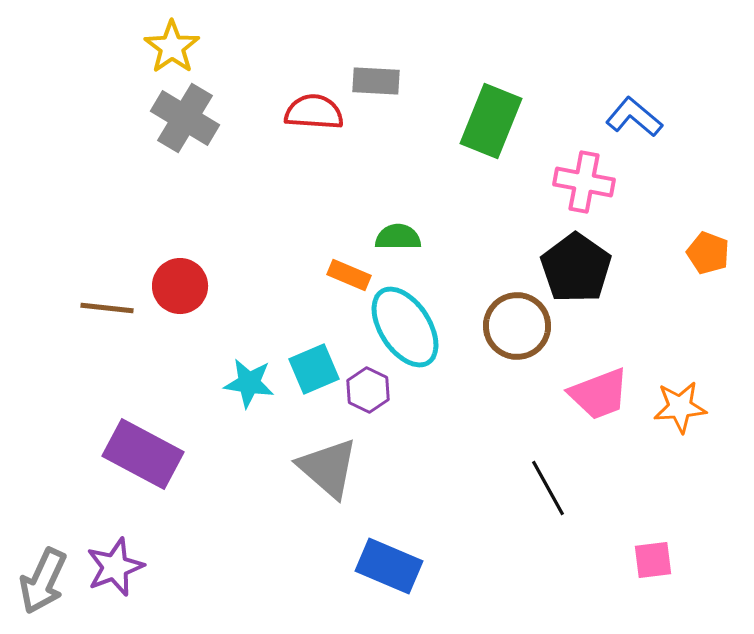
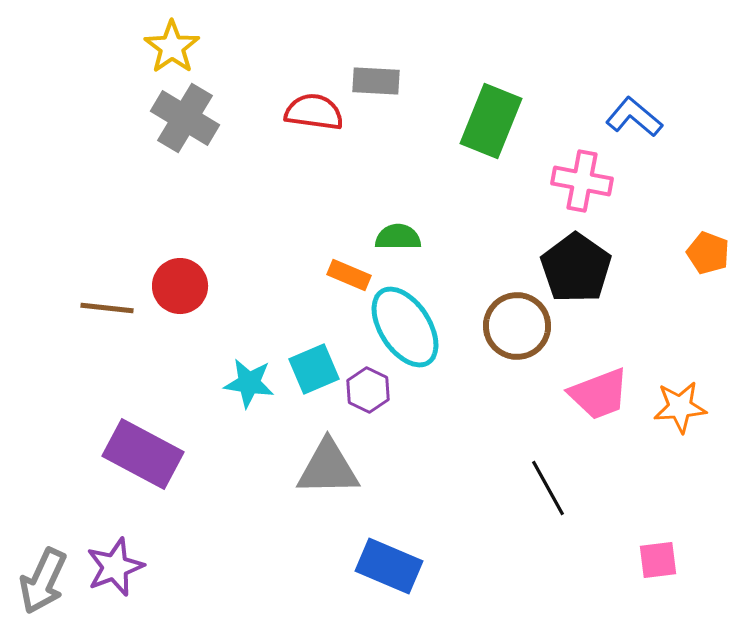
red semicircle: rotated 4 degrees clockwise
pink cross: moved 2 px left, 1 px up
gray triangle: rotated 42 degrees counterclockwise
pink square: moved 5 px right
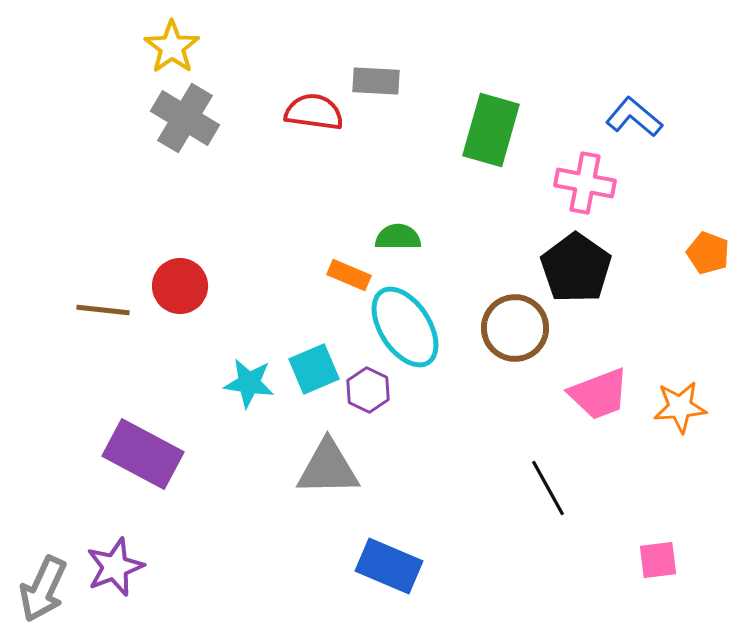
green rectangle: moved 9 px down; rotated 6 degrees counterclockwise
pink cross: moved 3 px right, 2 px down
brown line: moved 4 px left, 2 px down
brown circle: moved 2 px left, 2 px down
gray arrow: moved 8 px down
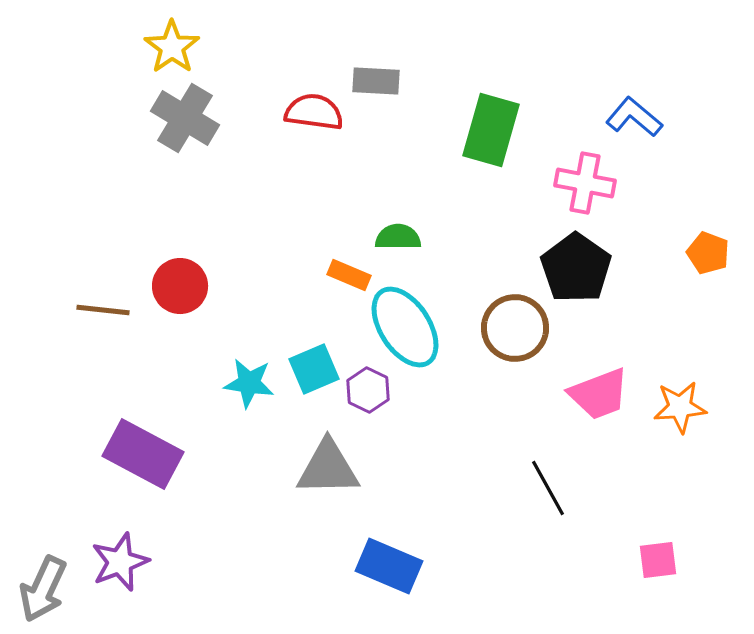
purple star: moved 5 px right, 5 px up
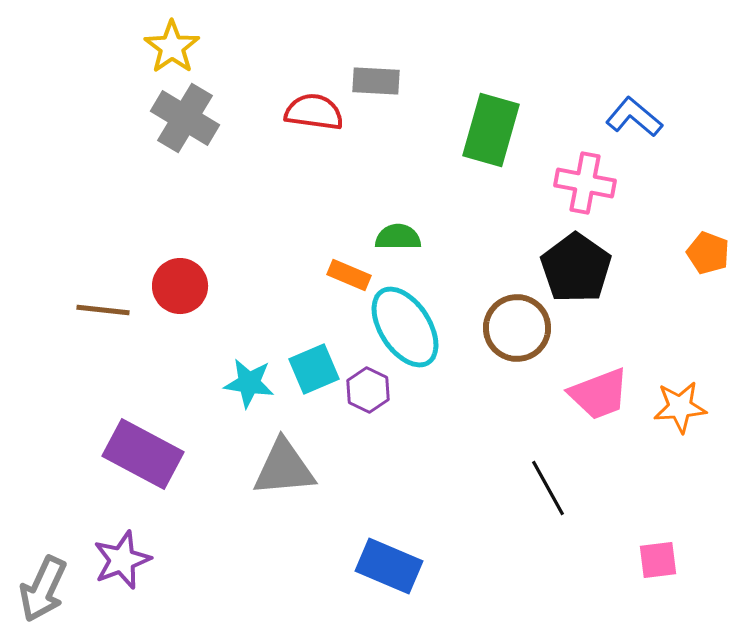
brown circle: moved 2 px right
gray triangle: moved 44 px left; rotated 4 degrees counterclockwise
purple star: moved 2 px right, 2 px up
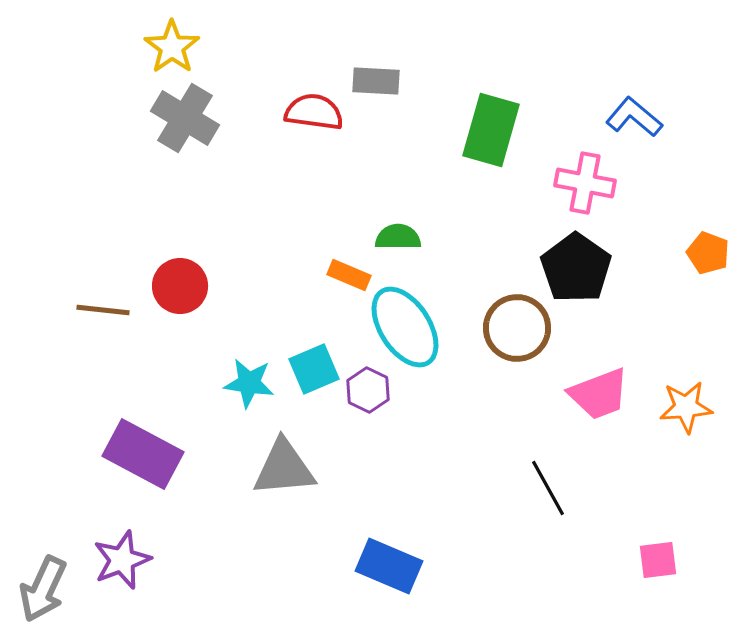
orange star: moved 6 px right
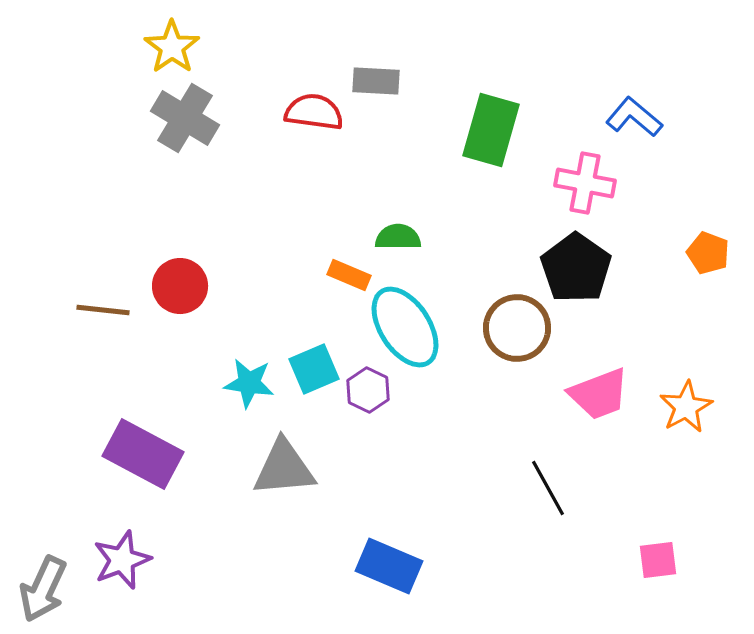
orange star: rotated 24 degrees counterclockwise
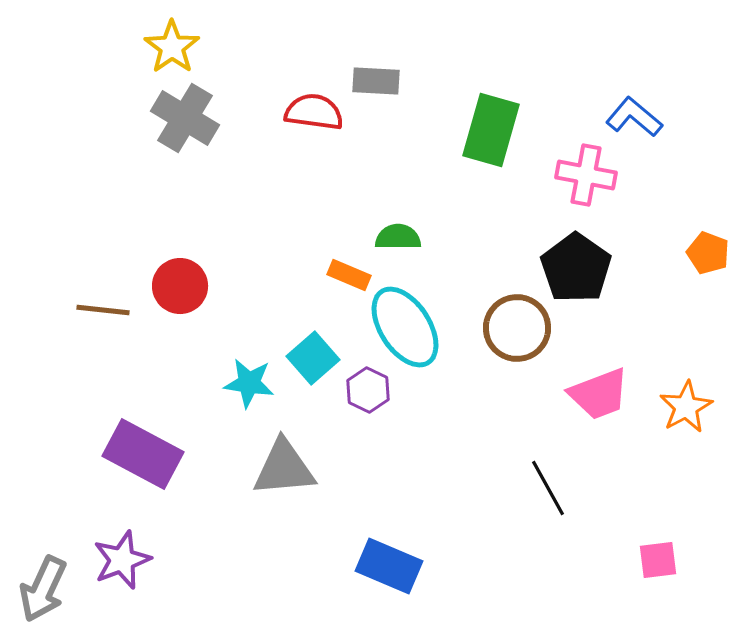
pink cross: moved 1 px right, 8 px up
cyan square: moved 1 px left, 11 px up; rotated 18 degrees counterclockwise
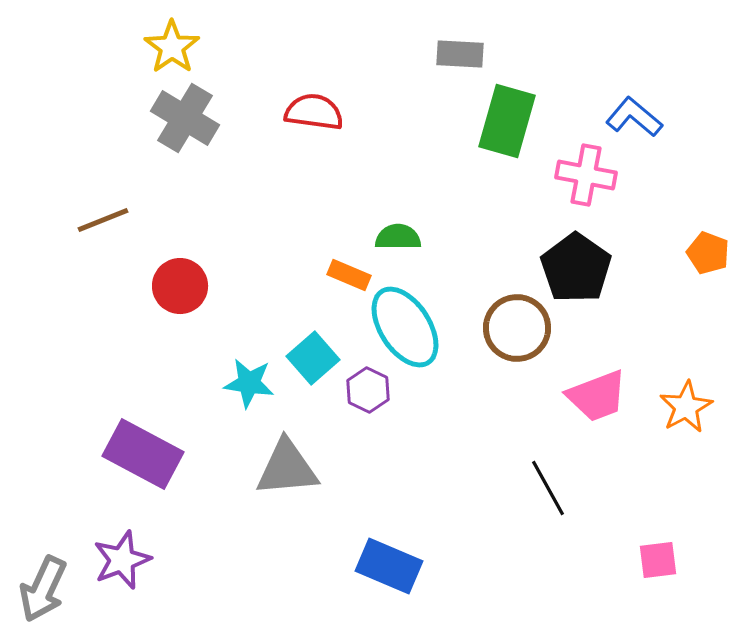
gray rectangle: moved 84 px right, 27 px up
green rectangle: moved 16 px right, 9 px up
brown line: moved 90 px up; rotated 28 degrees counterclockwise
pink trapezoid: moved 2 px left, 2 px down
gray triangle: moved 3 px right
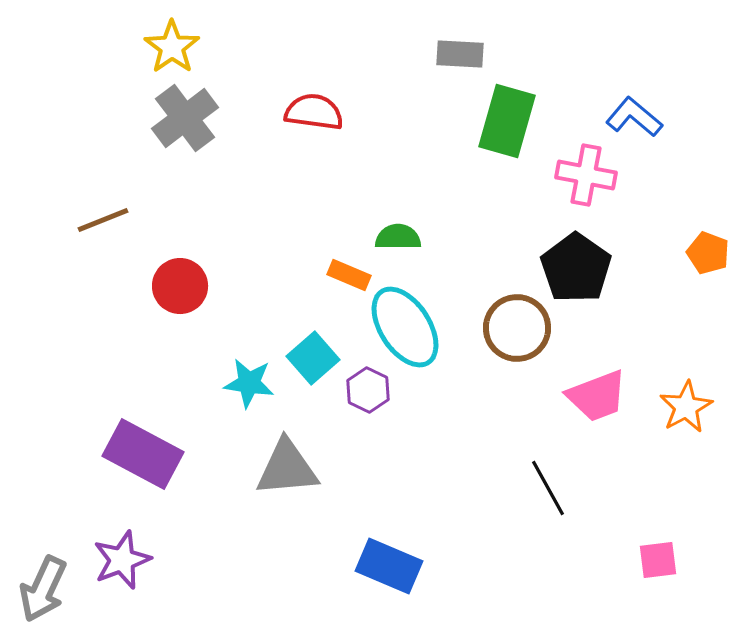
gray cross: rotated 22 degrees clockwise
